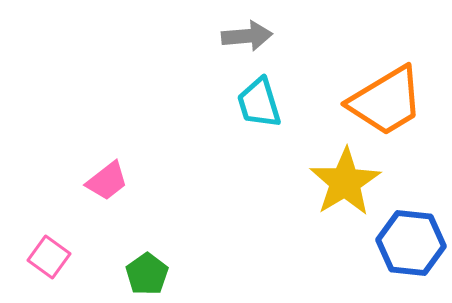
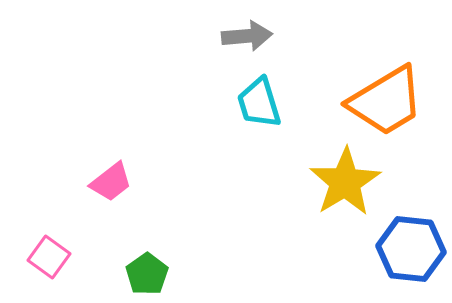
pink trapezoid: moved 4 px right, 1 px down
blue hexagon: moved 6 px down
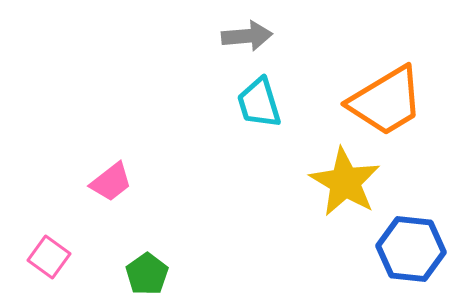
yellow star: rotated 10 degrees counterclockwise
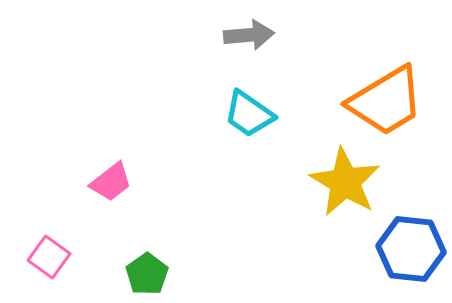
gray arrow: moved 2 px right, 1 px up
cyan trapezoid: moved 10 px left, 11 px down; rotated 38 degrees counterclockwise
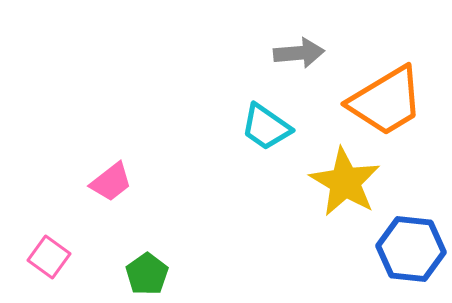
gray arrow: moved 50 px right, 18 px down
cyan trapezoid: moved 17 px right, 13 px down
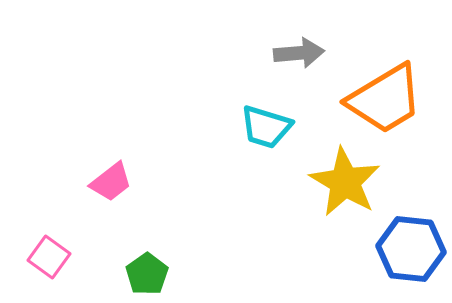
orange trapezoid: moved 1 px left, 2 px up
cyan trapezoid: rotated 18 degrees counterclockwise
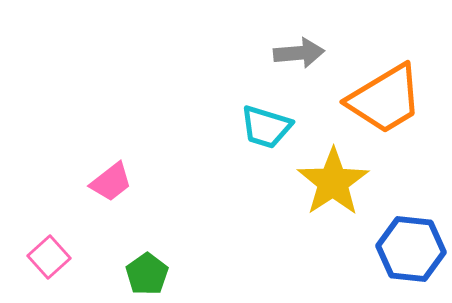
yellow star: moved 12 px left; rotated 8 degrees clockwise
pink square: rotated 12 degrees clockwise
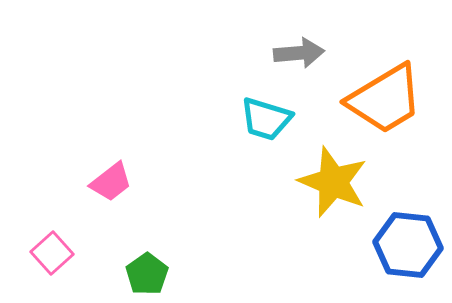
cyan trapezoid: moved 8 px up
yellow star: rotated 16 degrees counterclockwise
blue hexagon: moved 3 px left, 4 px up
pink square: moved 3 px right, 4 px up
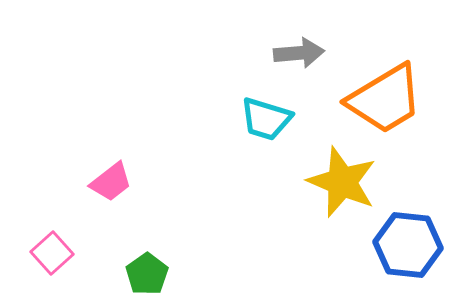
yellow star: moved 9 px right
